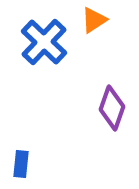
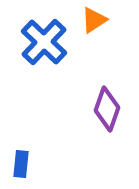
purple diamond: moved 5 px left, 1 px down
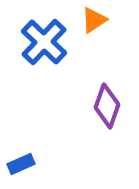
purple diamond: moved 3 px up
blue rectangle: rotated 60 degrees clockwise
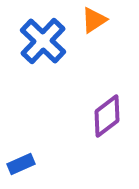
blue cross: moved 1 px left, 1 px up
purple diamond: moved 10 px down; rotated 33 degrees clockwise
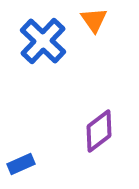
orange triangle: rotated 32 degrees counterclockwise
purple diamond: moved 8 px left, 15 px down
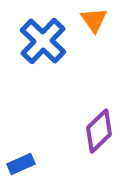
purple diamond: rotated 6 degrees counterclockwise
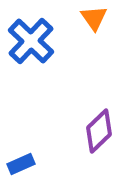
orange triangle: moved 2 px up
blue cross: moved 12 px left
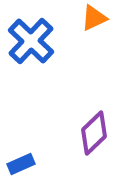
orange triangle: rotated 40 degrees clockwise
purple diamond: moved 5 px left, 2 px down
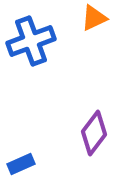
blue cross: rotated 27 degrees clockwise
purple diamond: rotated 9 degrees counterclockwise
